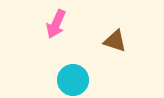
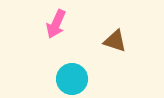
cyan circle: moved 1 px left, 1 px up
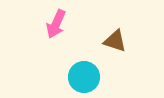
cyan circle: moved 12 px right, 2 px up
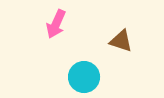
brown triangle: moved 6 px right
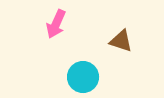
cyan circle: moved 1 px left
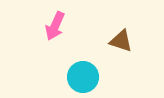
pink arrow: moved 1 px left, 2 px down
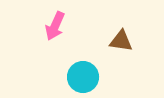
brown triangle: rotated 10 degrees counterclockwise
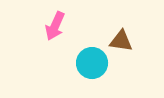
cyan circle: moved 9 px right, 14 px up
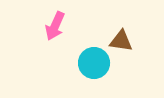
cyan circle: moved 2 px right
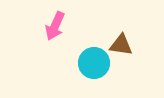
brown triangle: moved 4 px down
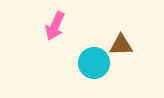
brown triangle: rotated 10 degrees counterclockwise
